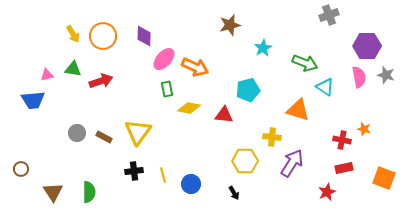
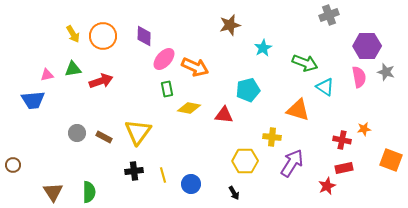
green triangle: rotated 18 degrees counterclockwise
gray star: moved 3 px up
orange star: rotated 24 degrees counterclockwise
brown circle: moved 8 px left, 4 px up
orange square: moved 7 px right, 18 px up
red star: moved 6 px up
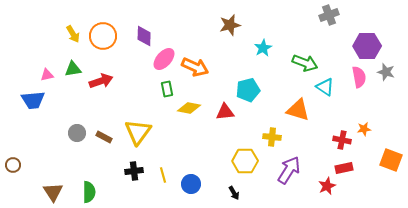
red triangle: moved 1 px right, 3 px up; rotated 12 degrees counterclockwise
purple arrow: moved 3 px left, 7 px down
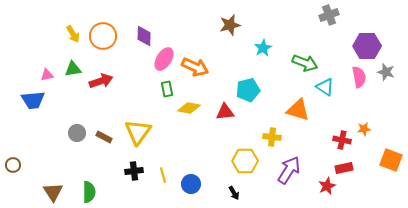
pink ellipse: rotated 10 degrees counterclockwise
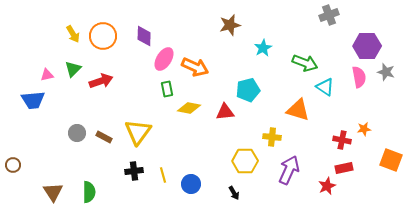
green triangle: rotated 36 degrees counterclockwise
purple arrow: rotated 8 degrees counterclockwise
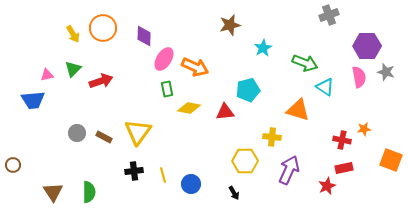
orange circle: moved 8 px up
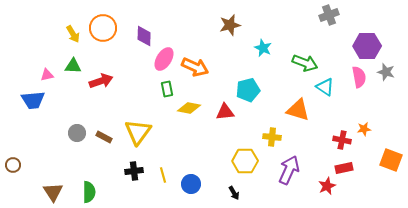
cyan star: rotated 18 degrees counterclockwise
green triangle: moved 3 px up; rotated 48 degrees clockwise
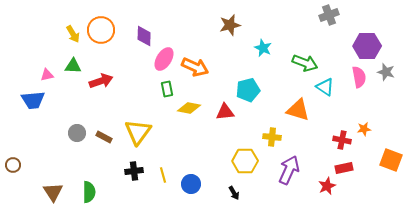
orange circle: moved 2 px left, 2 px down
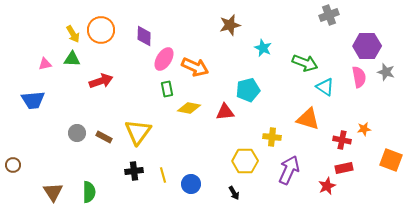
green triangle: moved 1 px left, 7 px up
pink triangle: moved 2 px left, 11 px up
orange triangle: moved 10 px right, 9 px down
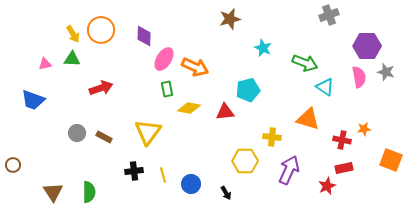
brown star: moved 6 px up
red arrow: moved 7 px down
blue trapezoid: rotated 25 degrees clockwise
yellow triangle: moved 10 px right
black arrow: moved 8 px left
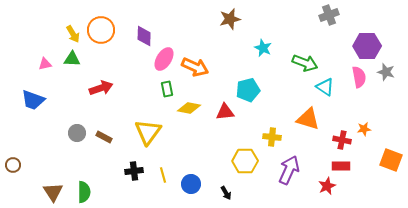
red rectangle: moved 3 px left, 2 px up; rotated 12 degrees clockwise
green semicircle: moved 5 px left
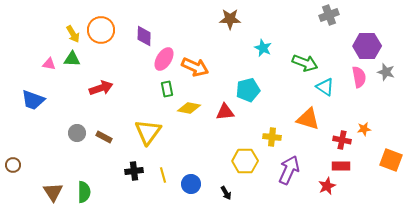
brown star: rotated 15 degrees clockwise
pink triangle: moved 4 px right; rotated 24 degrees clockwise
